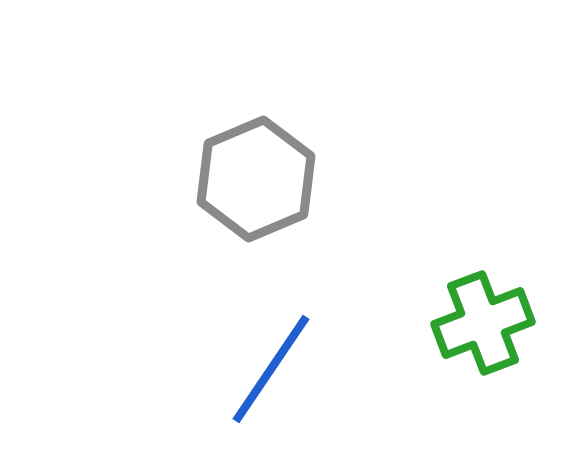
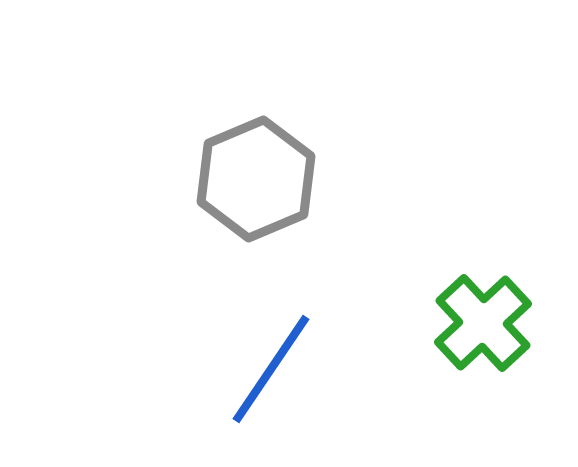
green cross: rotated 22 degrees counterclockwise
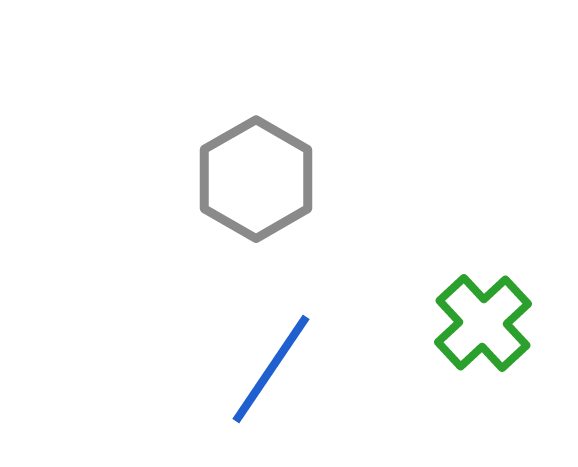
gray hexagon: rotated 7 degrees counterclockwise
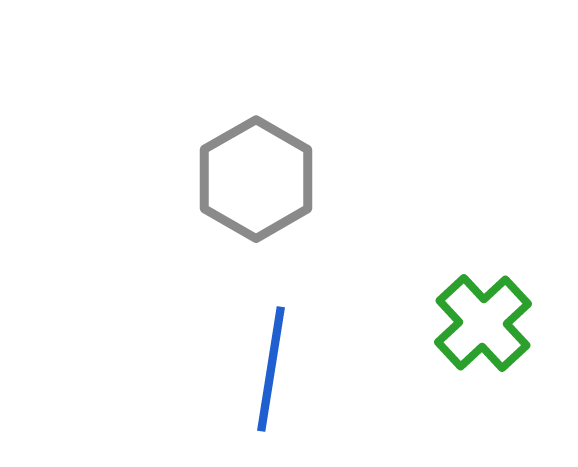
blue line: rotated 25 degrees counterclockwise
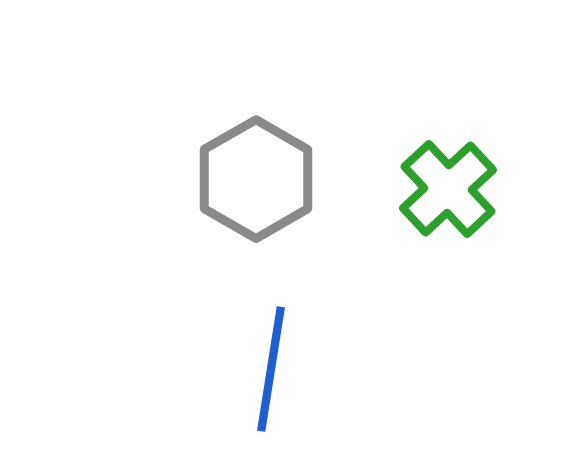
green cross: moved 35 px left, 134 px up
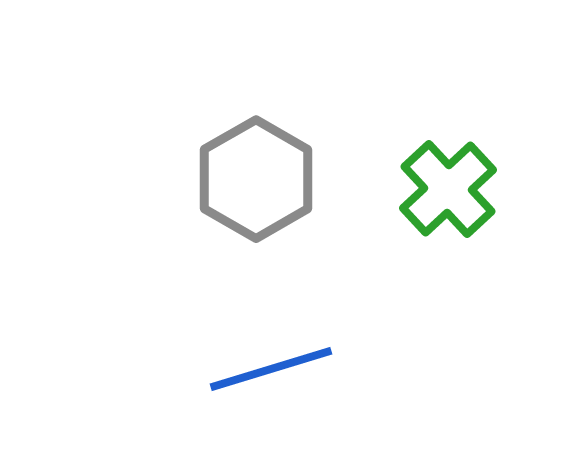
blue line: rotated 64 degrees clockwise
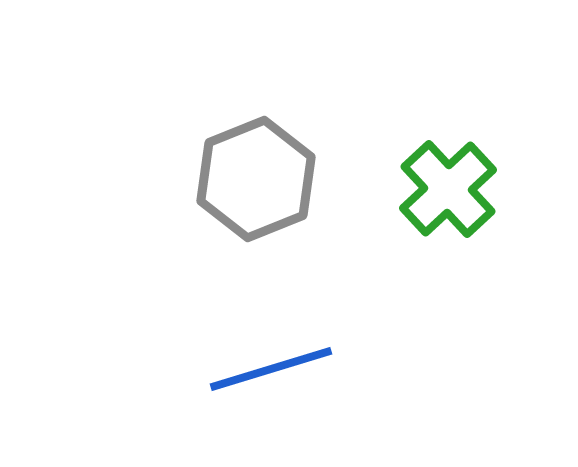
gray hexagon: rotated 8 degrees clockwise
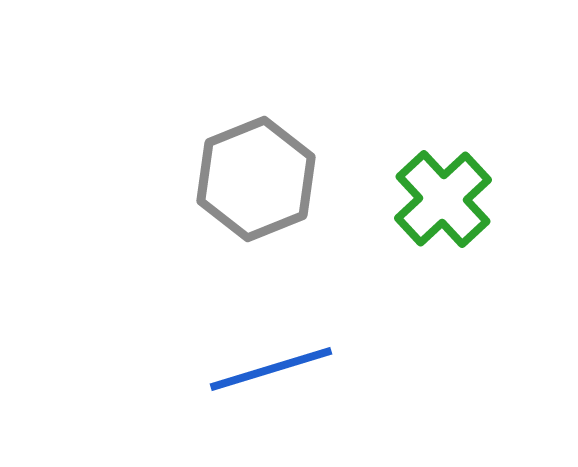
green cross: moved 5 px left, 10 px down
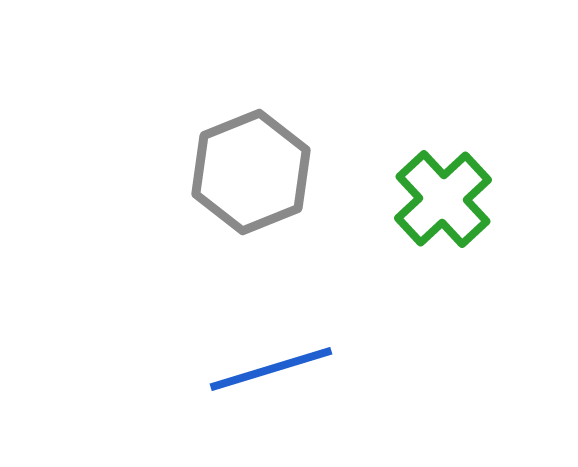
gray hexagon: moved 5 px left, 7 px up
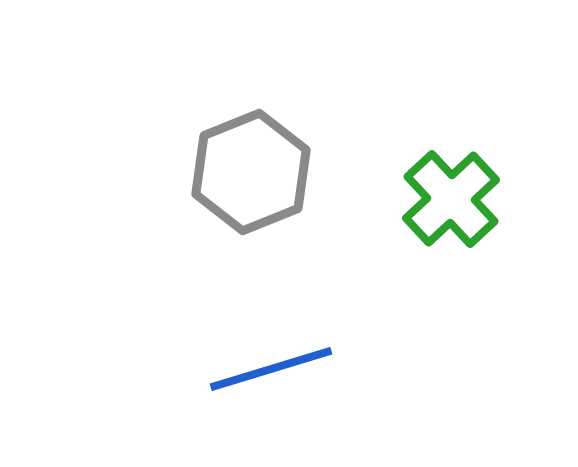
green cross: moved 8 px right
